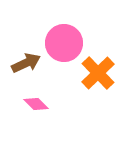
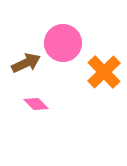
pink circle: moved 1 px left
orange cross: moved 6 px right, 1 px up
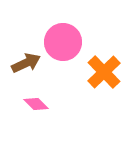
pink circle: moved 1 px up
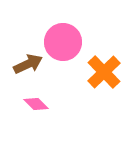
brown arrow: moved 2 px right, 1 px down
